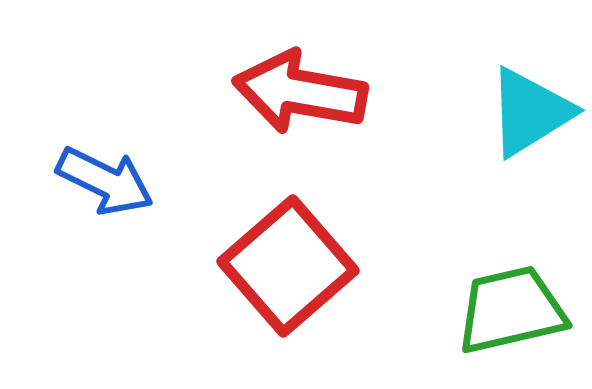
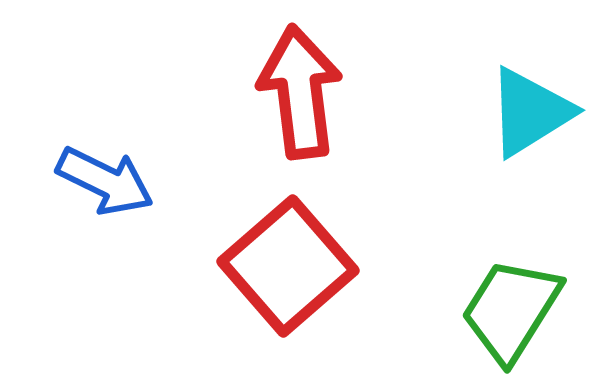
red arrow: rotated 73 degrees clockwise
green trapezoid: rotated 45 degrees counterclockwise
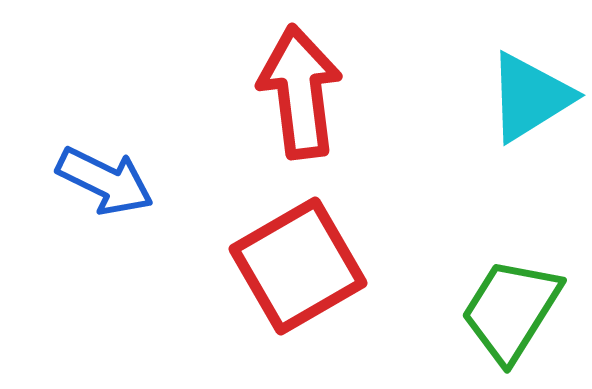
cyan triangle: moved 15 px up
red square: moved 10 px right; rotated 11 degrees clockwise
